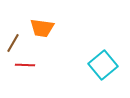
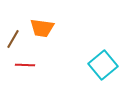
brown line: moved 4 px up
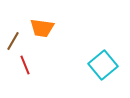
brown line: moved 2 px down
red line: rotated 66 degrees clockwise
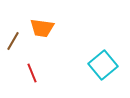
red line: moved 7 px right, 8 px down
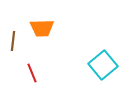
orange trapezoid: rotated 10 degrees counterclockwise
brown line: rotated 24 degrees counterclockwise
